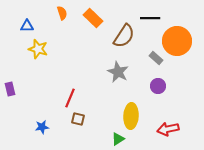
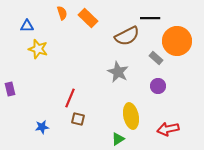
orange rectangle: moved 5 px left
brown semicircle: moved 3 px right; rotated 30 degrees clockwise
yellow ellipse: rotated 15 degrees counterclockwise
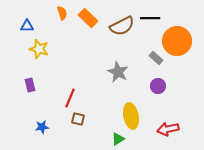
brown semicircle: moved 5 px left, 10 px up
yellow star: moved 1 px right
purple rectangle: moved 20 px right, 4 px up
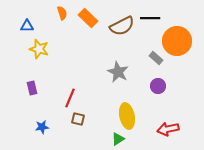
purple rectangle: moved 2 px right, 3 px down
yellow ellipse: moved 4 px left
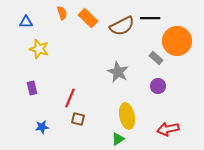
blue triangle: moved 1 px left, 4 px up
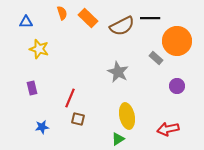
purple circle: moved 19 px right
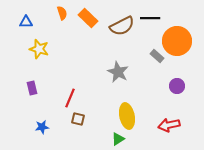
gray rectangle: moved 1 px right, 2 px up
red arrow: moved 1 px right, 4 px up
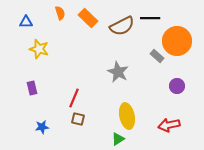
orange semicircle: moved 2 px left
red line: moved 4 px right
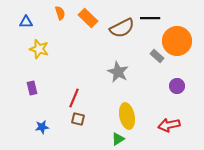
brown semicircle: moved 2 px down
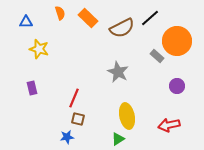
black line: rotated 42 degrees counterclockwise
blue star: moved 25 px right, 10 px down
